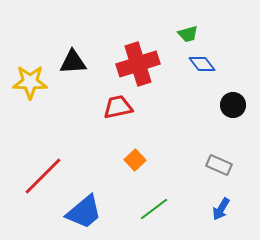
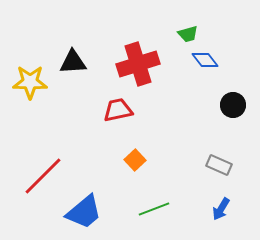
blue diamond: moved 3 px right, 4 px up
red trapezoid: moved 3 px down
green line: rotated 16 degrees clockwise
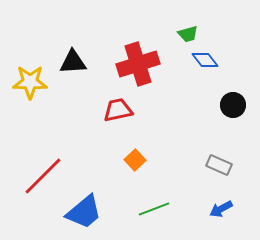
blue arrow: rotated 30 degrees clockwise
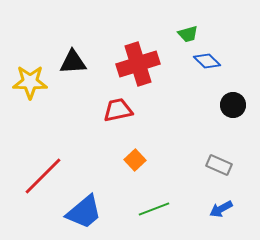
blue diamond: moved 2 px right, 1 px down; rotated 8 degrees counterclockwise
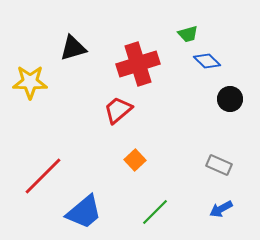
black triangle: moved 14 px up; rotated 12 degrees counterclockwise
black circle: moved 3 px left, 6 px up
red trapezoid: rotated 28 degrees counterclockwise
green line: moved 1 px right, 3 px down; rotated 24 degrees counterclockwise
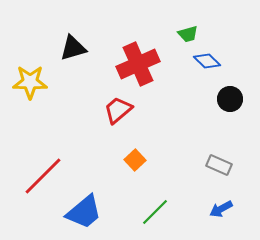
red cross: rotated 6 degrees counterclockwise
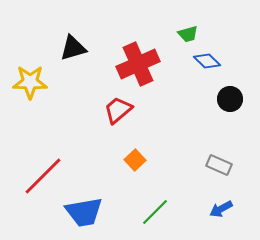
blue trapezoid: rotated 30 degrees clockwise
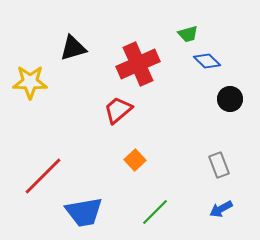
gray rectangle: rotated 45 degrees clockwise
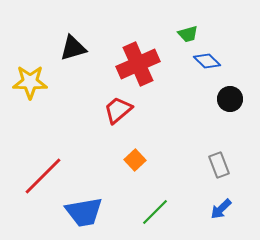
blue arrow: rotated 15 degrees counterclockwise
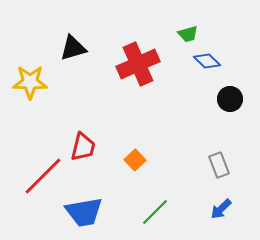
red trapezoid: moved 35 px left, 37 px down; rotated 144 degrees clockwise
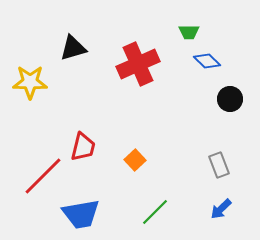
green trapezoid: moved 1 px right, 2 px up; rotated 15 degrees clockwise
blue trapezoid: moved 3 px left, 2 px down
